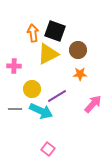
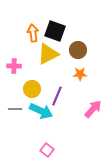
purple line: rotated 36 degrees counterclockwise
pink arrow: moved 5 px down
pink square: moved 1 px left, 1 px down
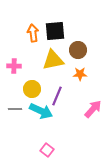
black square: rotated 25 degrees counterclockwise
yellow triangle: moved 5 px right, 6 px down; rotated 15 degrees clockwise
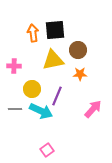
black square: moved 1 px up
pink square: rotated 16 degrees clockwise
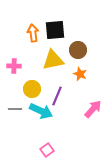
orange star: rotated 24 degrees clockwise
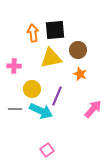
yellow triangle: moved 2 px left, 2 px up
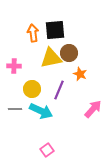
brown circle: moved 9 px left, 3 px down
purple line: moved 2 px right, 6 px up
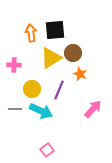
orange arrow: moved 2 px left
brown circle: moved 4 px right
yellow triangle: rotated 20 degrees counterclockwise
pink cross: moved 1 px up
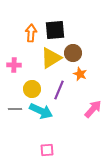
orange arrow: rotated 12 degrees clockwise
pink square: rotated 32 degrees clockwise
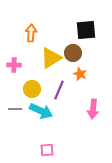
black square: moved 31 px right
pink arrow: rotated 144 degrees clockwise
